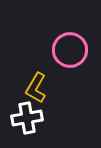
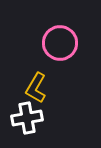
pink circle: moved 10 px left, 7 px up
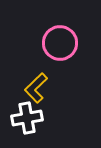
yellow L-shape: rotated 16 degrees clockwise
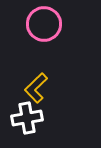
pink circle: moved 16 px left, 19 px up
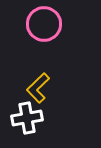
yellow L-shape: moved 2 px right
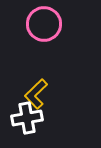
yellow L-shape: moved 2 px left, 6 px down
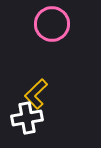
pink circle: moved 8 px right
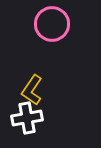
yellow L-shape: moved 4 px left, 4 px up; rotated 12 degrees counterclockwise
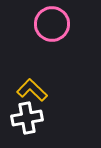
yellow L-shape: rotated 100 degrees clockwise
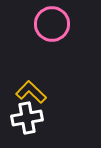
yellow L-shape: moved 1 px left, 2 px down
